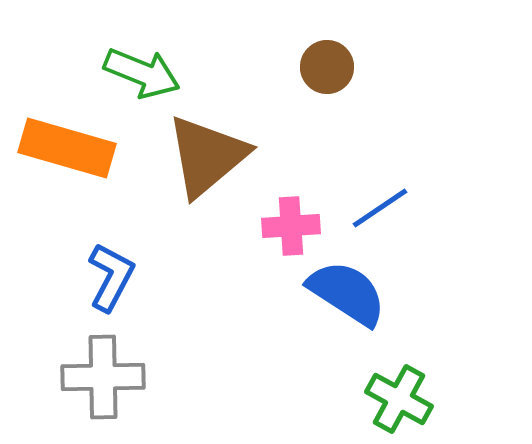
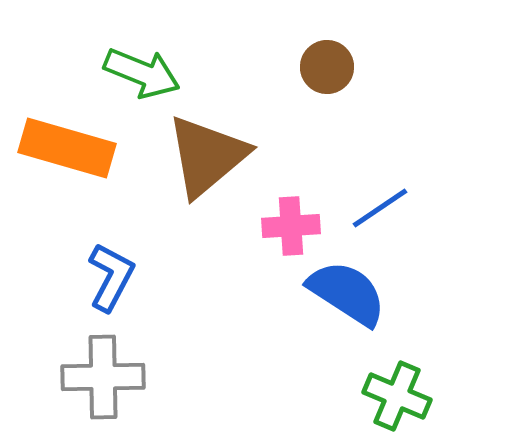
green cross: moved 2 px left, 3 px up; rotated 6 degrees counterclockwise
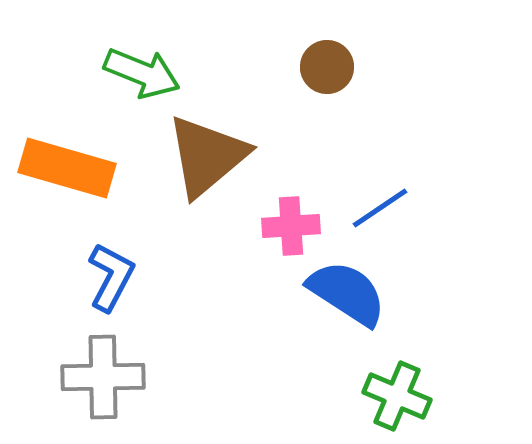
orange rectangle: moved 20 px down
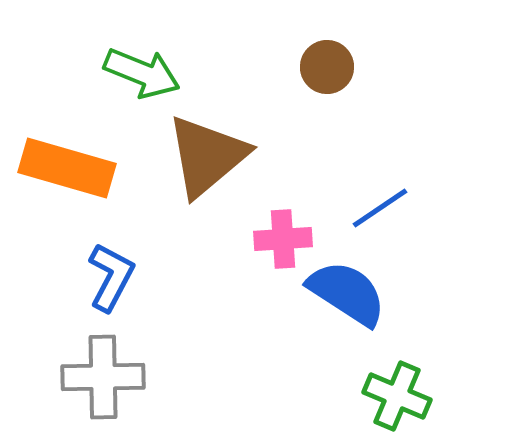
pink cross: moved 8 px left, 13 px down
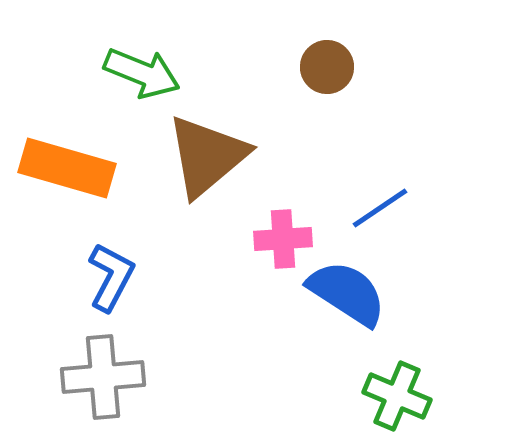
gray cross: rotated 4 degrees counterclockwise
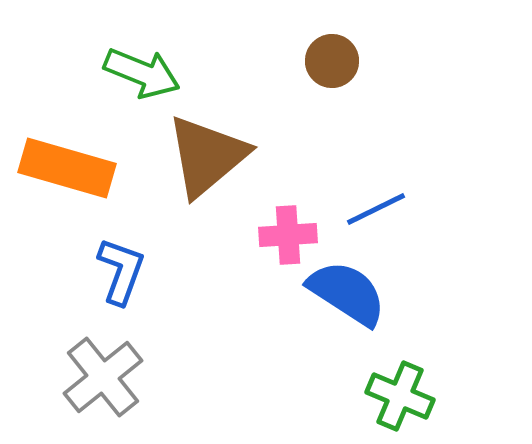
brown circle: moved 5 px right, 6 px up
blue line: moved 4 px left, 1 px down; rotated 8 degrees clockwise
pink cross: moved 5 px right, 4 px up
blue L-shape: moved 10 px right, 6 px up; rotated 8 degrees counterclockwise
gray cross: rotated 34 degrees counterclockwise
green cross: moved 3 px right
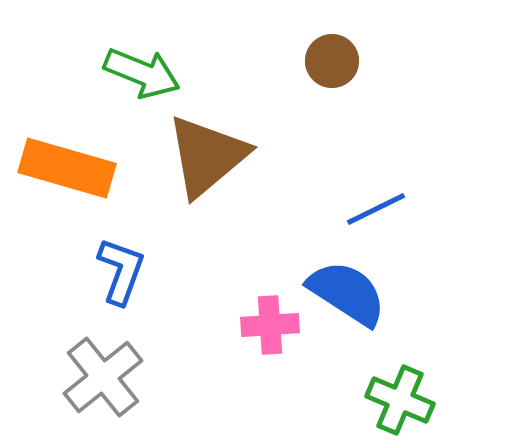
pink cross: moved 18 px left, 90 px down
green cross: moved 4 px down
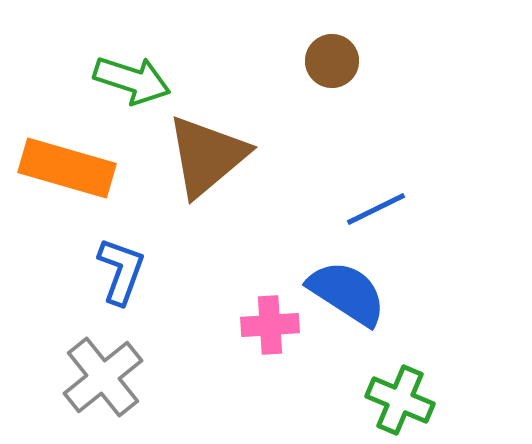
green arrow: moved 10 px left, 7 px down; rotated 4 degrees counterclockwise
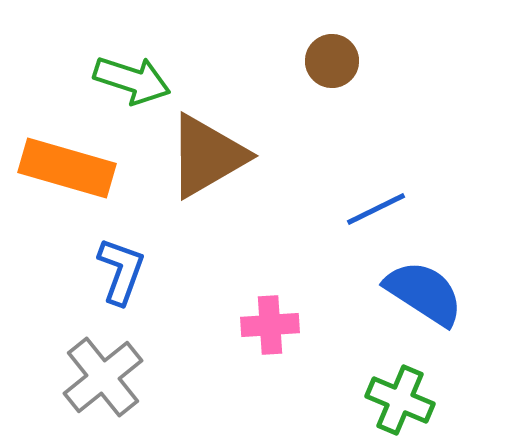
brown triangle: rotated 10 degrees clockwise
blue semicircle: moved 77 px right
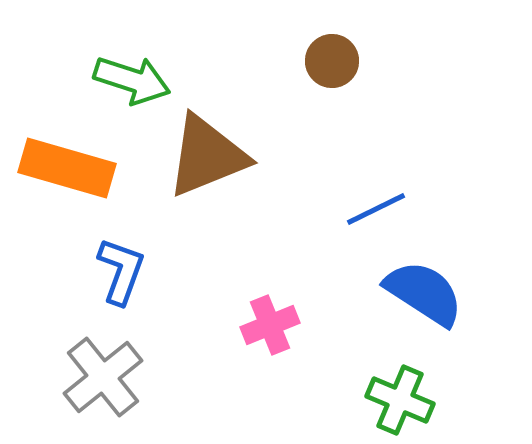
brown triangle: rotated 8 degrees clockwise
pink cross: rotated 18 degrees counterclockwise
